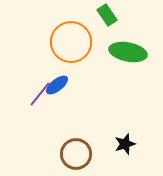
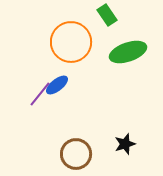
green ellipse: rotated 30 degrees counterclockwise
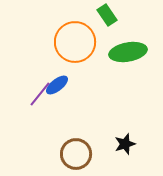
orange circle: moved 4 px right
green ellipse: rotated 9 degrees clockwise
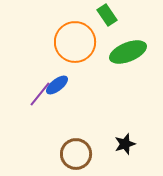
green ellipse: rotated 12 degrees counterclockwise
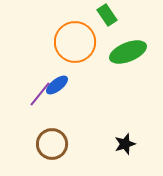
brown circle: moved 24 px left, 10 px up
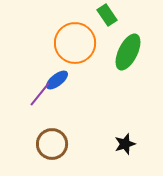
orange circle: moved 1 px down
green ellipse: rotated 42 degrees counterclockwise
blue ellipse: moved 5 px up
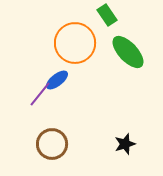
green ellipse: rotated 69 degrees counterclockwise
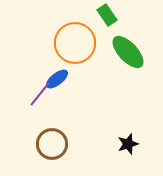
blue ellipse: moved 1 px up
black star: moved 3 px right
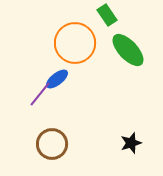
green ellipse: moved 2 px up
black star: moved 3 px right, 1 px up
